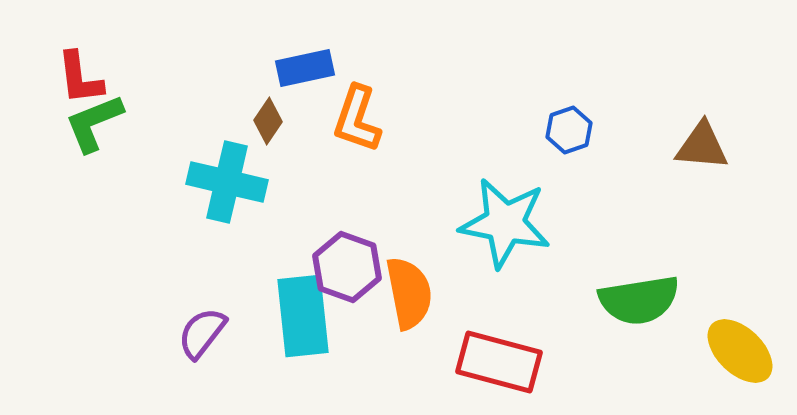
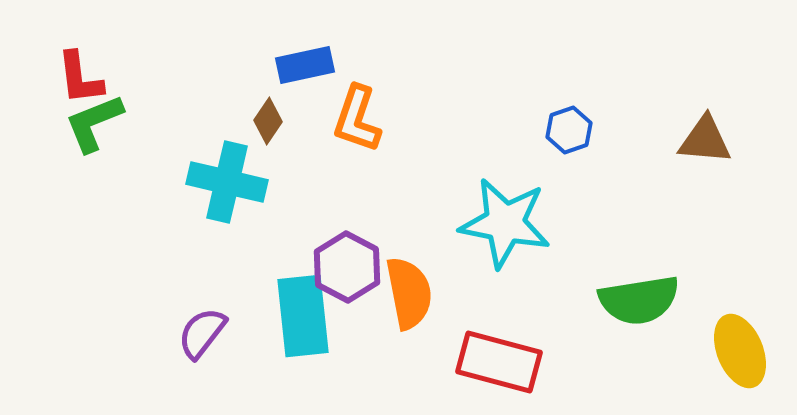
blue rectangle: moved 3 px up
brown triangle: moved 3 px right, 6 px up
purple hexagon: rotated 8 degrees clockwise
yellow ellipse: rotated 24 degrees clockwise
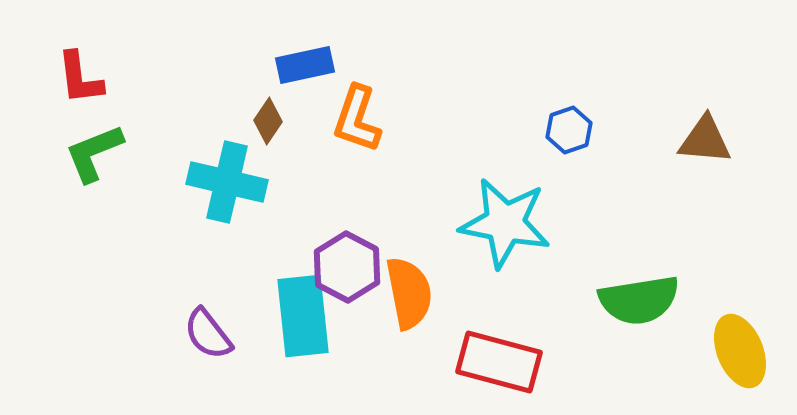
green L-shape: moved 30 px down
purple semicircle: moved 6 px right, 1 px down; rotated 76 degrees counterclockwise
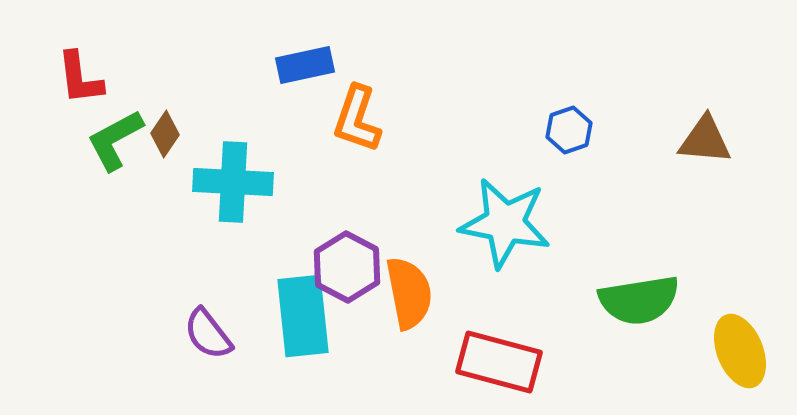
brown diamond: moved 103 px left, 13 px down
green L-shape: moved 21 px right, 13 px up; rotated 6 degrees counterclockwise
cyan cross: moved 6 px right; rotated 10 degrees counterclockwise
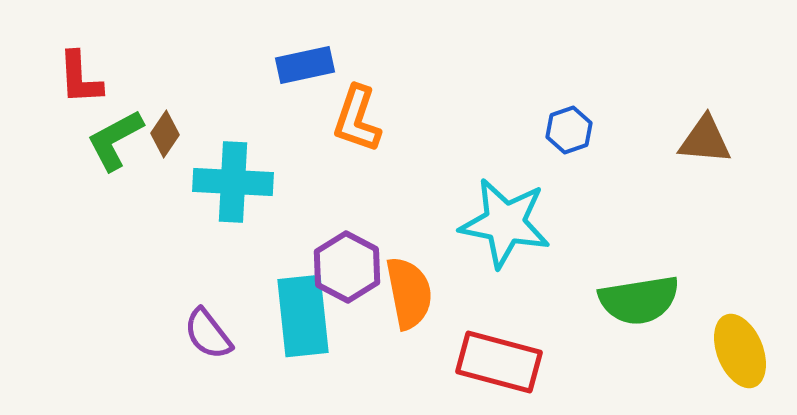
red L-shape: rotated 4 degrees clockwise
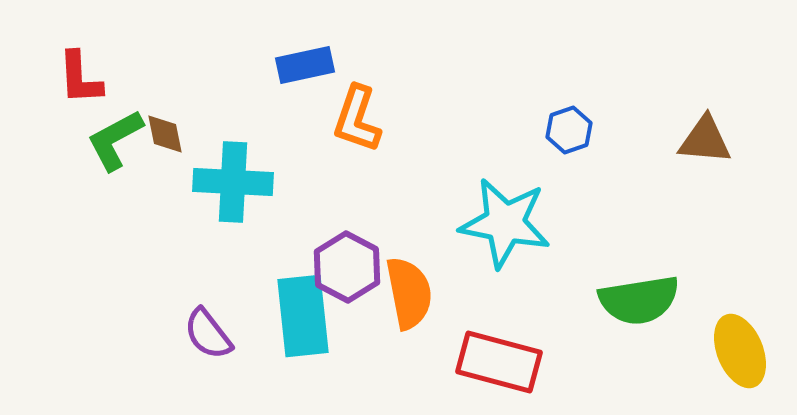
brown diamond: rotated 45 degrees counterclockwise
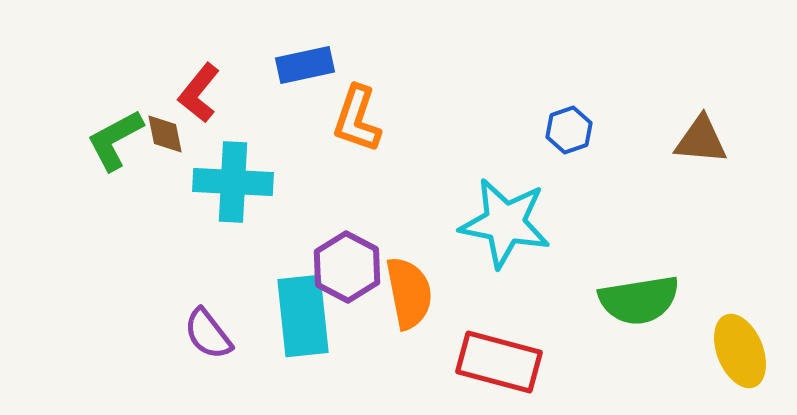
red L-shape: moved 119 px right, 15 px down; rotated 42 degrees clockwise
brown triangle: moved 4 px left
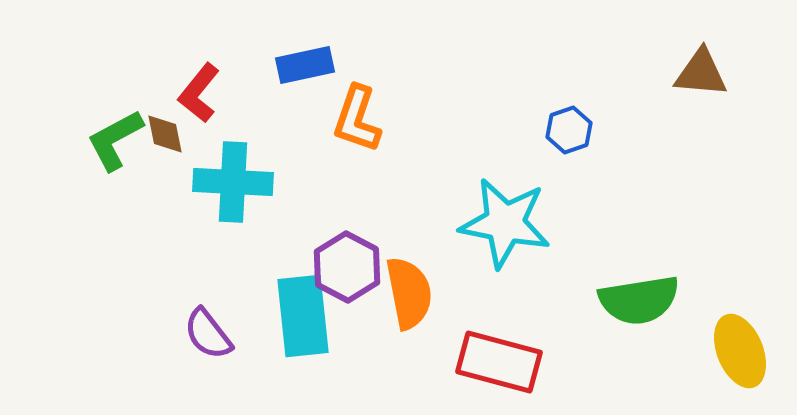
brown triangle: moved 67 px up
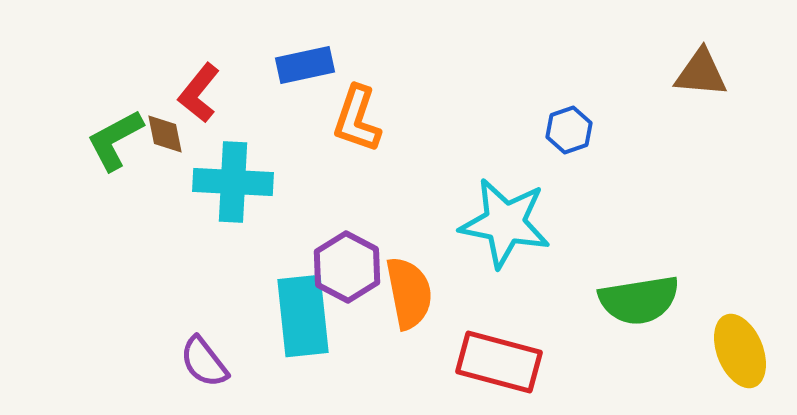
purple semicircle: moved 4 px left, 28 px down
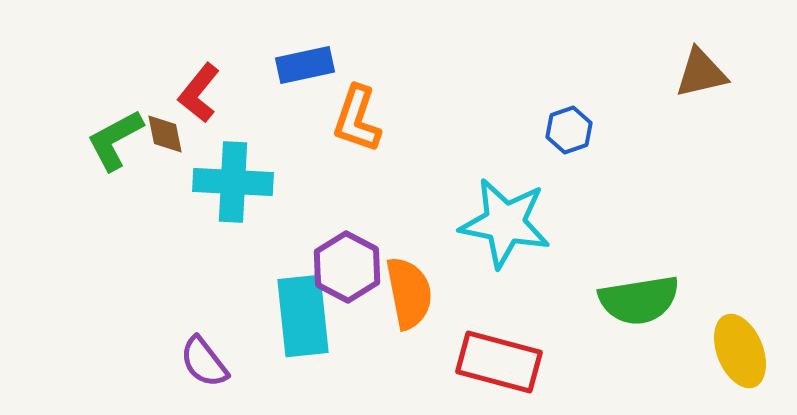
brown triangle: rotated 18 degrees counterclockwise
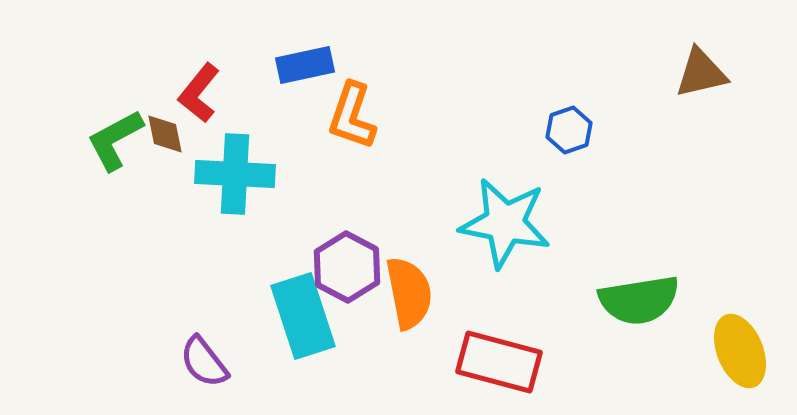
orange L-shape: moved 5 px left, 3 px up
cyan cross: moved 2 px right, 8 px up
cyan rectangle: rotated 12 degrees counterclockwise
